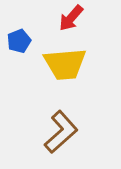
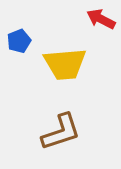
red arrow: moved 30 px right, 1 px down; rotated 76 degrees clockwise
brown L-shape: rotated 24 degrees clockwise
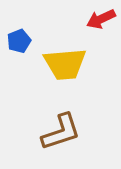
red arrow: rotated 52 degrees counterclockwise
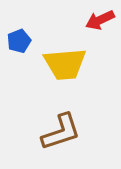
red arrow: moved 1 px left, 1 px down
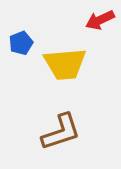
blue pentagon: moved 2 px right, 2 px down
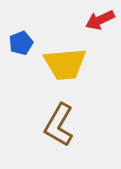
brown L-shape: moved 2 px left, 7 px up; rotated 138 degrees clockwise
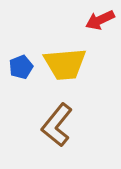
blue pentagon: moved 24 px down
brown L-shape: moved 2 px left; rotated 9 degrees clockwise
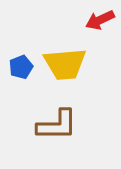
brown L-shape: rotated 129 degrees counterclockwise
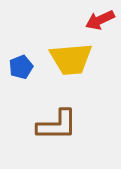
yellow trapezoid: moved 6 px right, 5 px up
